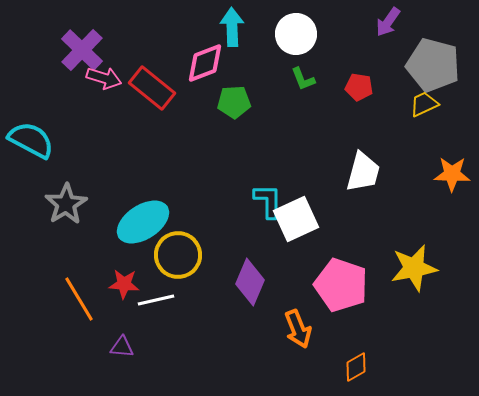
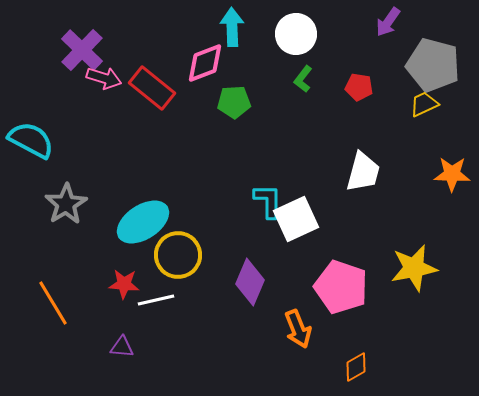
green L-shape: rotated 60 degrees clockwise
pink pentagon: moved 2 px down
orange line: moved 26 px left, 4 px down
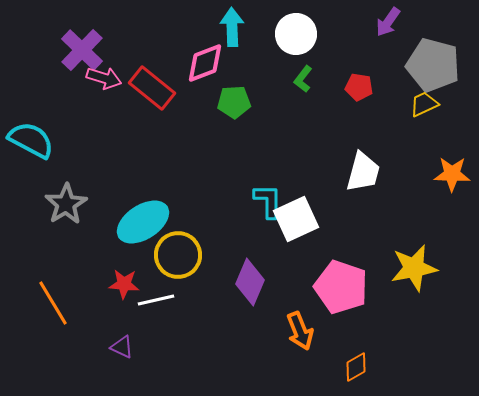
orange arrow: moved 2 px right, 2 px down
purple triangle: rotated 20 degrees clockwise
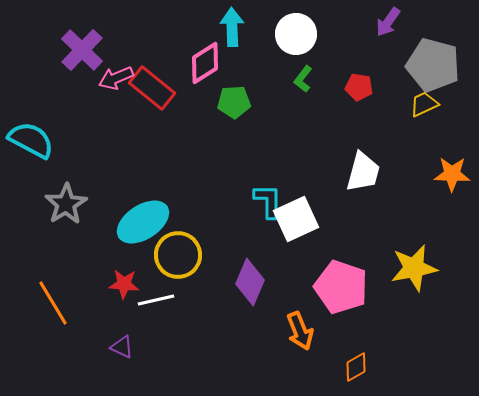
pink diamond: rotated 12 degrees counterclockwise
pink arrow: moved 12 px right; rotated 140 degrees clockwise
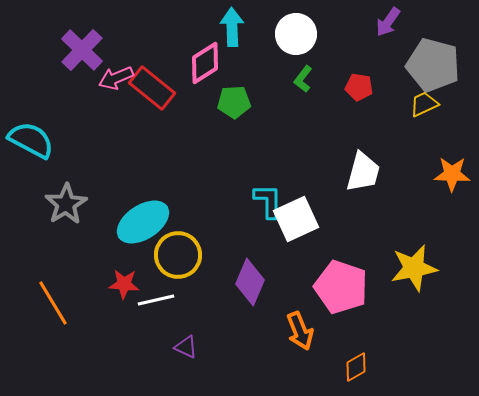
purple triangle: moved 64 px right
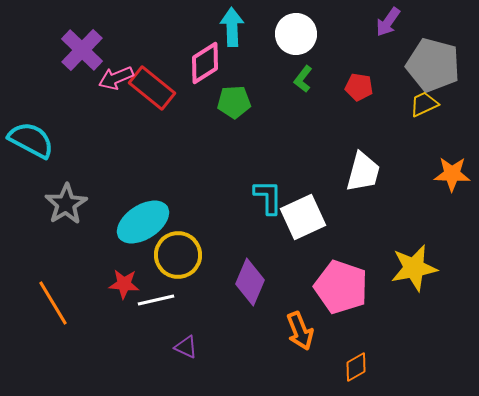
cyan L-shape: moved 4 px up
white square: moved 7 px right, 2 px up
